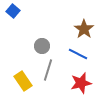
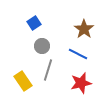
blue square: moved 21 px right, 12 px down; rotated 16 degrees clockwise
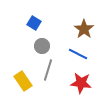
blue square: rotated 24 degrees counterclockwise
red star: rotated 20 degrees clockwise
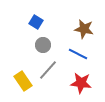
blue square: moved 2 px right, 1 px up
brown star: rotated 24 degrees counterclockwise
gray circle: moved 1 px right, 1 px up
gray line: rotated 25 degrees clockwise
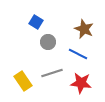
brown star: rotated 12 degrees clockwise
gray circle: moved 5 px right, 3 px up
gray line: moved 4 px right, 3 px down; rotated 30 degrees clockwise
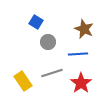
blue line: rotated 30 degrees counterclockwise
red star: rotated 30 degrees clockwise
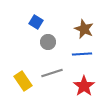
blue line: moved 4 px right
red star: moved 3 px right, 3 px down
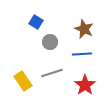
gray circle: moved 2 px right
red star: moved 1 px right, 1 px up
